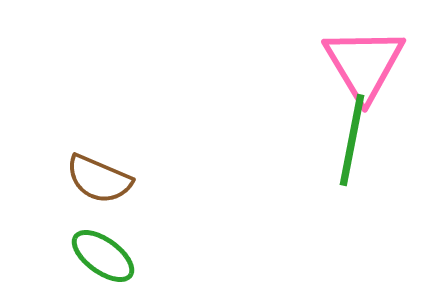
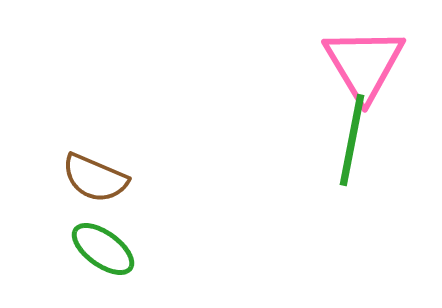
brown semicircle: moved 4 px left, 1 px up
green ellipse: moved 7 px up
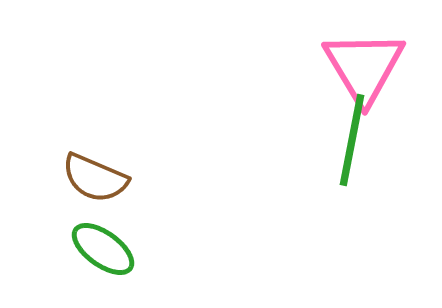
pink triangle: moved 3 px down
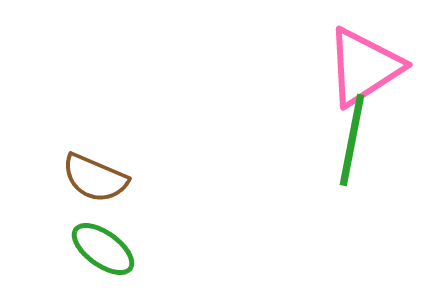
pink triangle: rotated 28 degrees clockwise
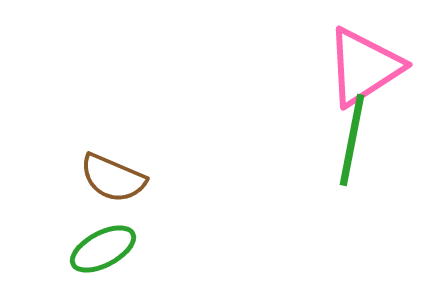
brown semicircle: moved 18 px right
green ellipse: rotated 64 degrees counterclockwise
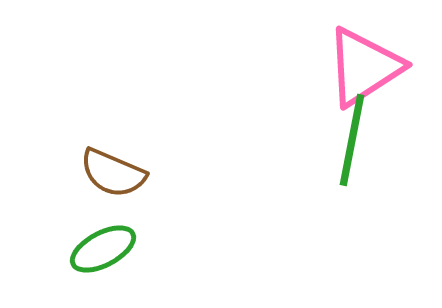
brown semicircle: moved 5 px up
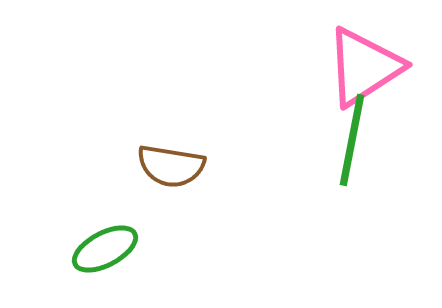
brown semicircle: moved 58 px right, 7 px up; rotated 14 degrees counterclockwise
green ellipse: moved 2 px right
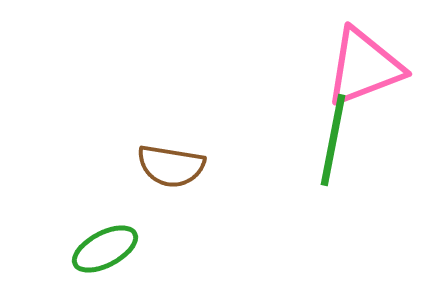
pink triangle: rotated 12 degrees clockwise
green line: moved 19 px left
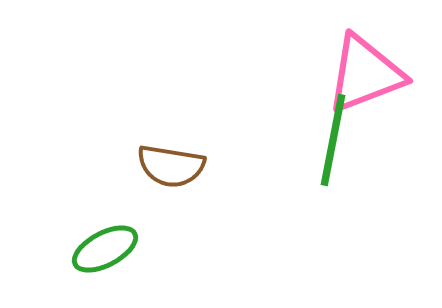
pink triangle: moved 1 px right, 7 px down
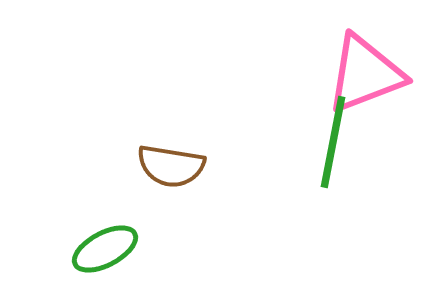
green line: moved 2 px down
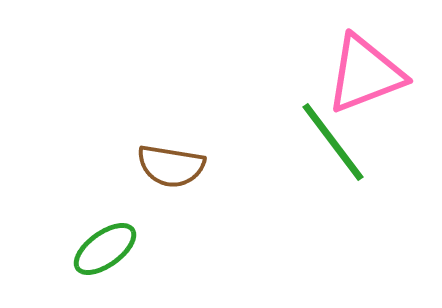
green line: rotated 48 degrees counterclockwise
green ellipse: rotated 8 degrees counterclockwise
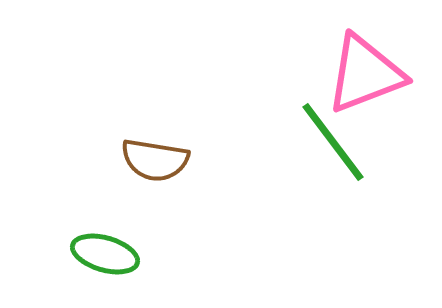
brown semicircle: moved 16 px left, 6 px up
green ellipse: moved 5 px down; rotated 52 degrees clockwise
